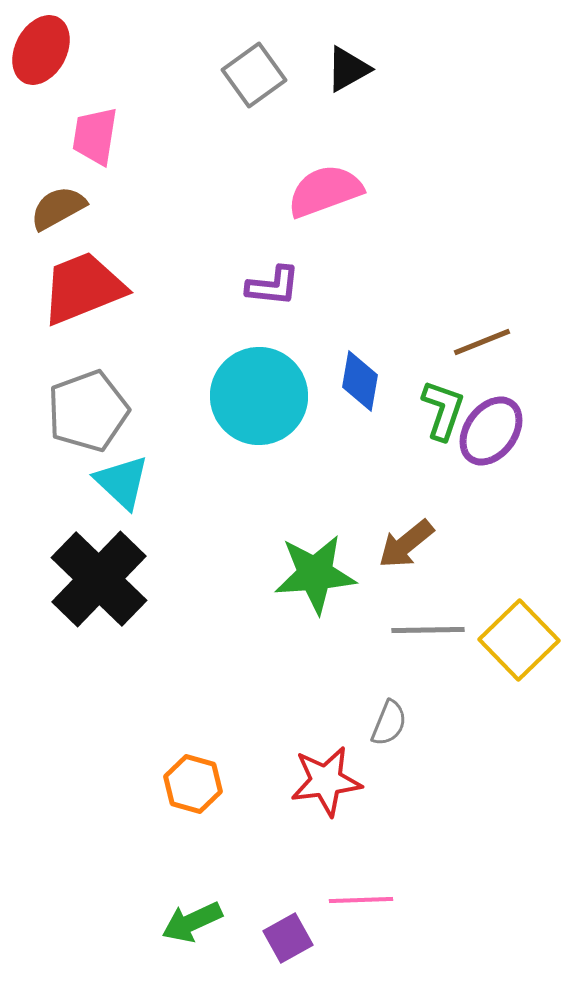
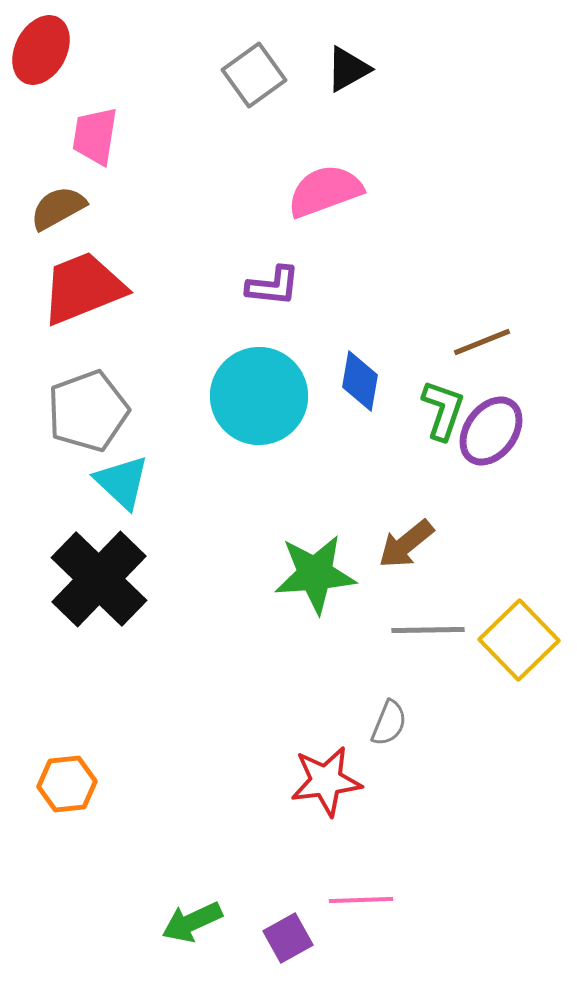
orange hexagon: moved 126 px left; rotated 22 degrees counterclockwise
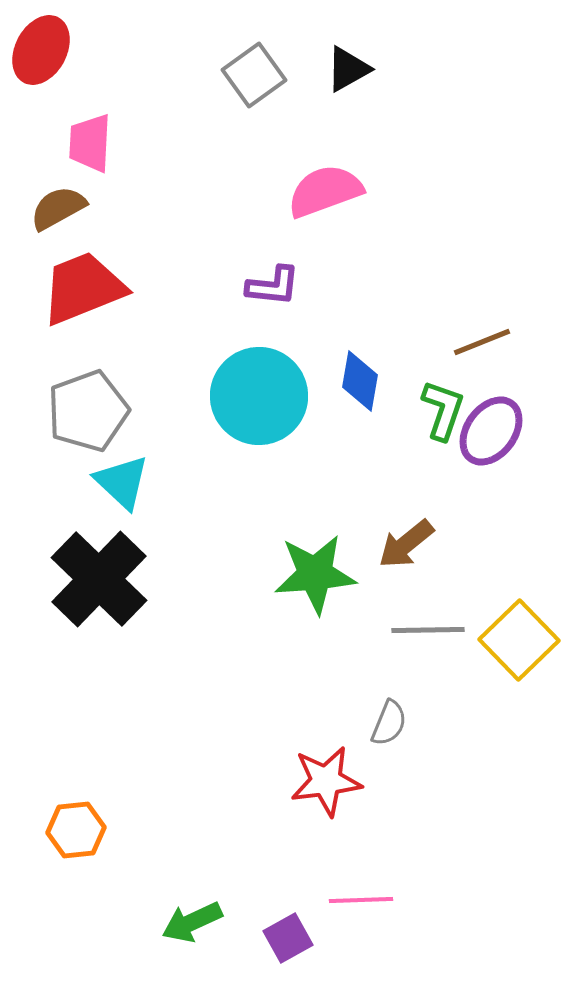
pink trapezoid: moved 5 px left, 7 px down; rotated 6 degrees counterclockwise
orange hexagon: moved 9 px right, 46 px down
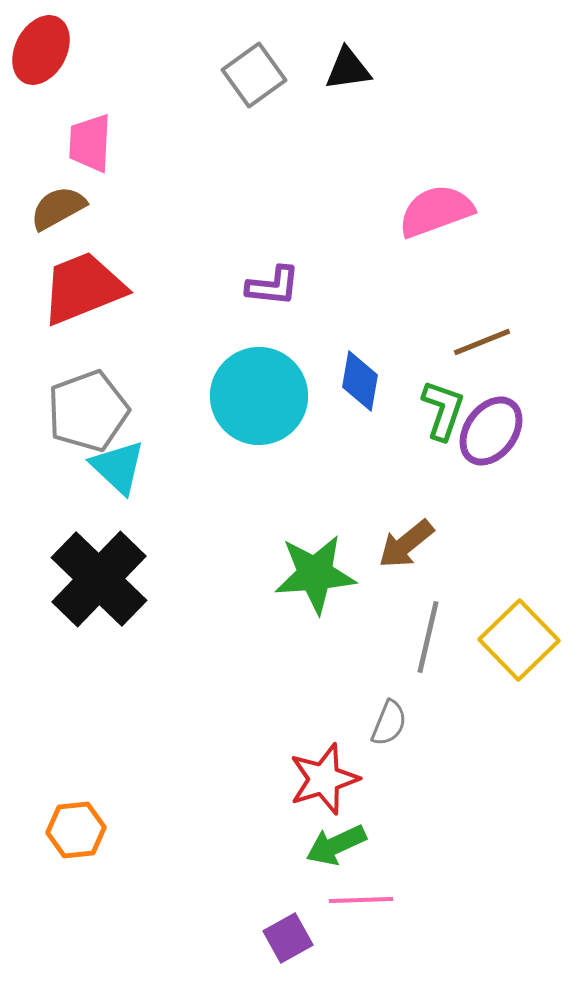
black triangle: rotated 21 degrees clockwise
pink semicircle: moved 111 px right, 20 px down
cyan triangle: moved 4 px left, 15 px up
gray line: moved 7 px down; rotated 76 degrees counterclockwise
red star: moved 2 px left, 2 px up; rotated 10 degrees counterclockwise
green arrow: moved 144 px right, 77 px up
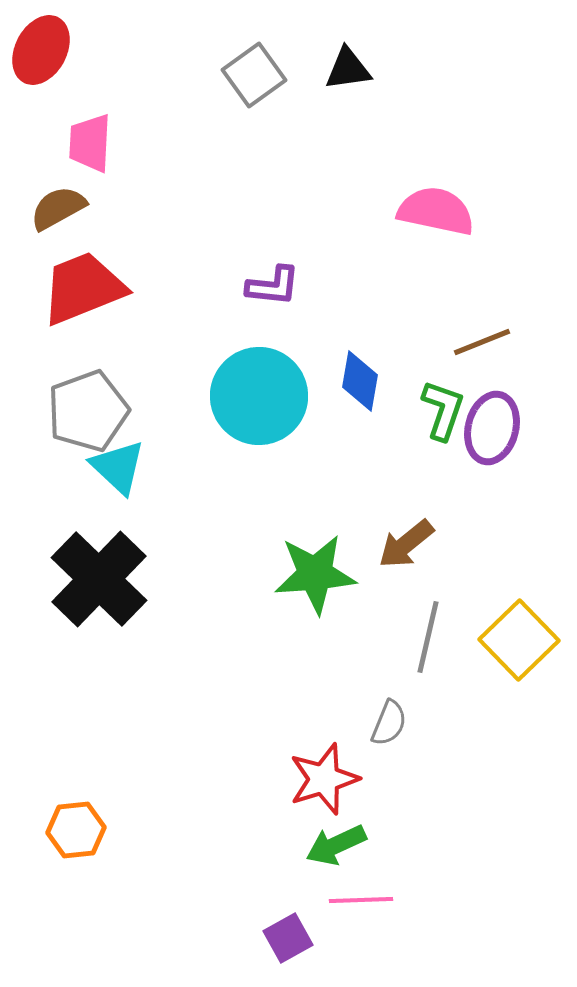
pink semicircle: rotated 32 degrees clockwise
purple ellipse: moved 1 px right, 3 px up; rotated 22 degrees counterclockwise
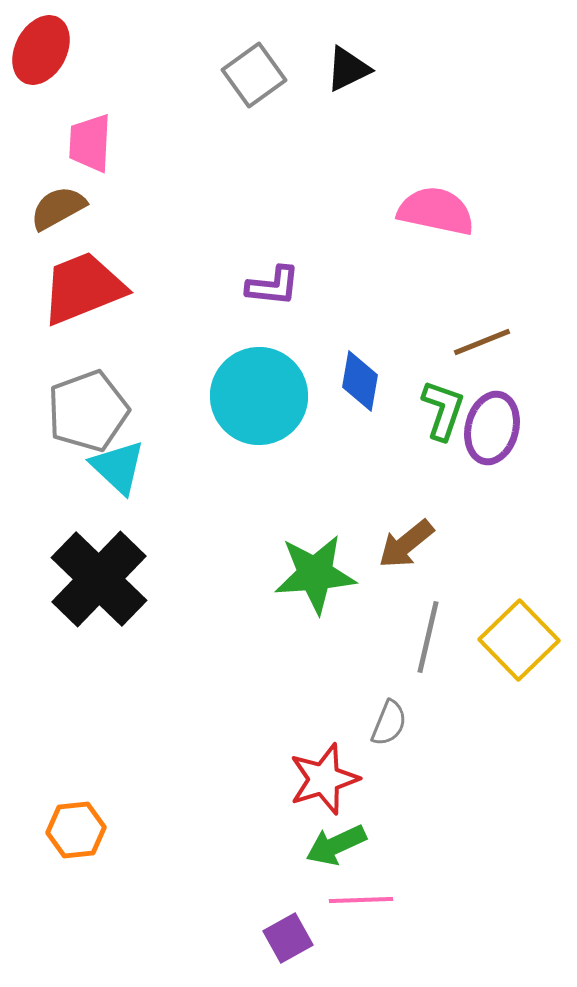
black triangle: rotated 18 degrees counterclockwise
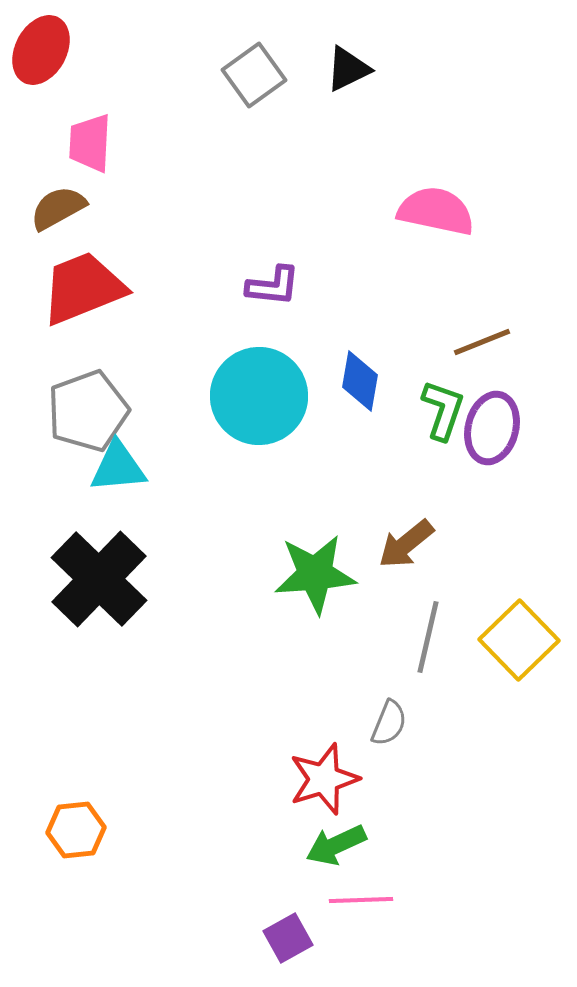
cyan triangle: rotated 48 degrees counterclockwise
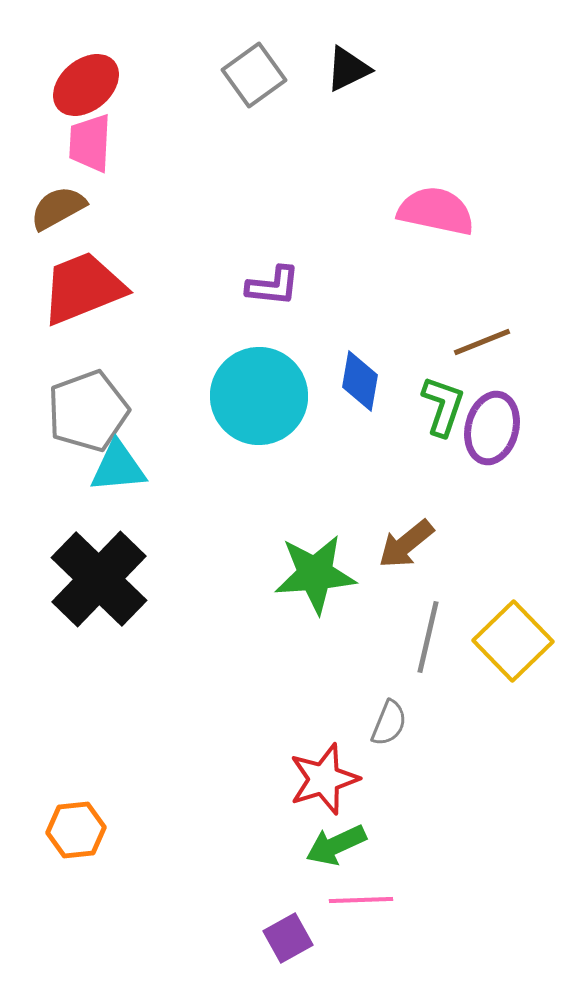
red ellipse: moved 45 px right, 35 px down; rotated 22 degrees clockwise
green L-shape: moved 4 px up
yellow square: moved 6 px left, 1 px down
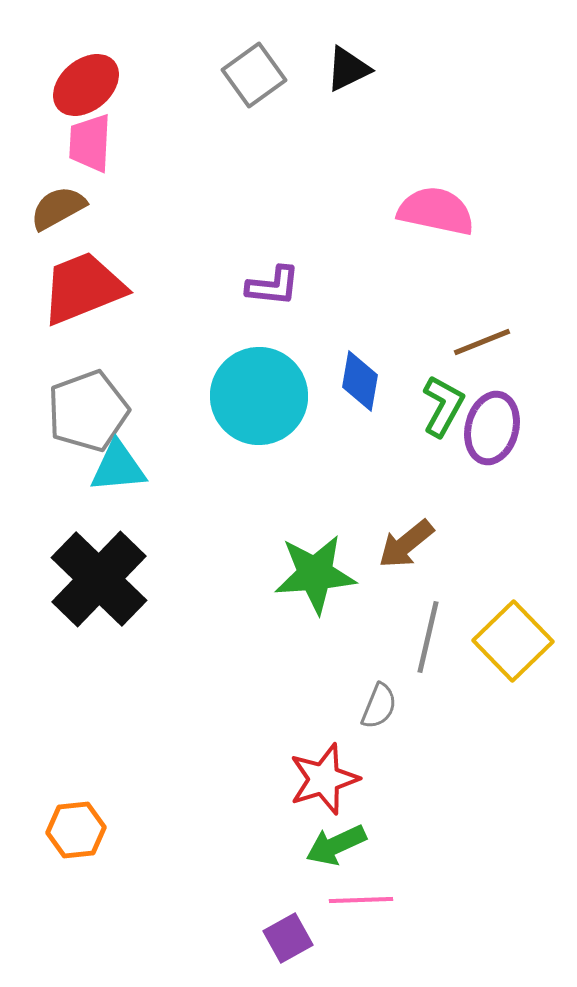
green L-shape: rotated 10 degrees clockwise
gray semicircle: moved 10 px left, 17 px up
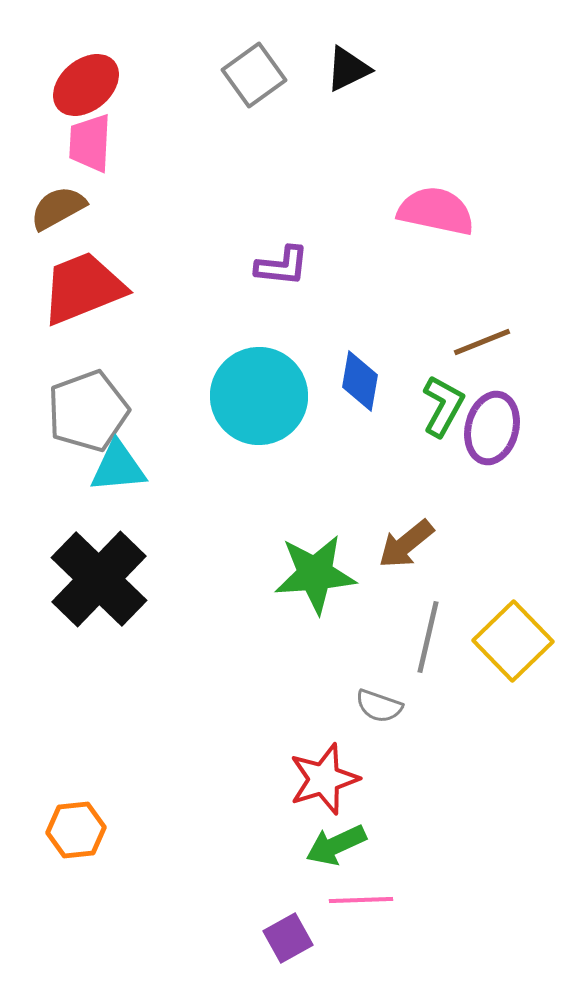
purple L-shape: moved 9 px right, 20 px up
gray semicircle: rotated 87 degrees clockwise
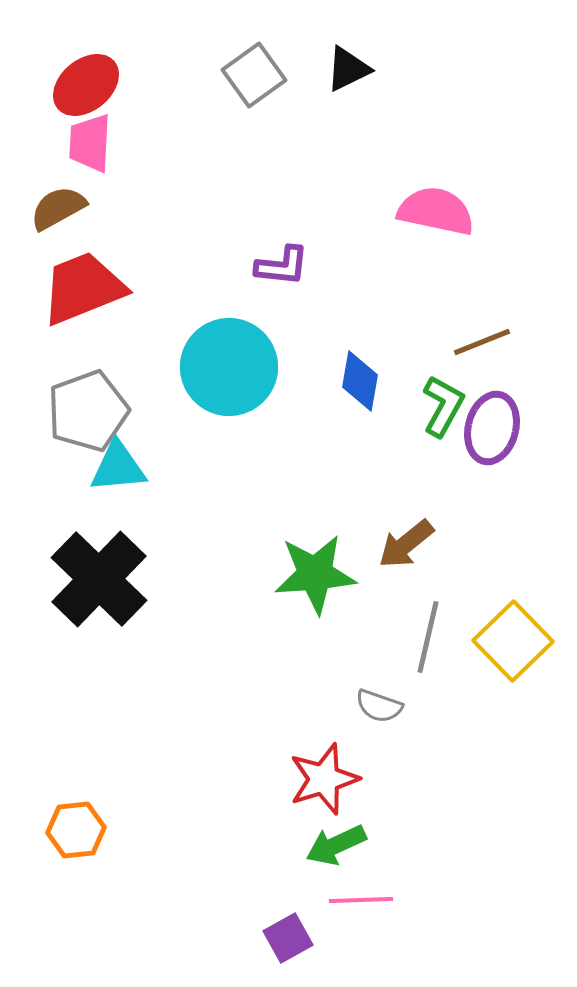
cyan circle: moved 30 px left, 29 px up
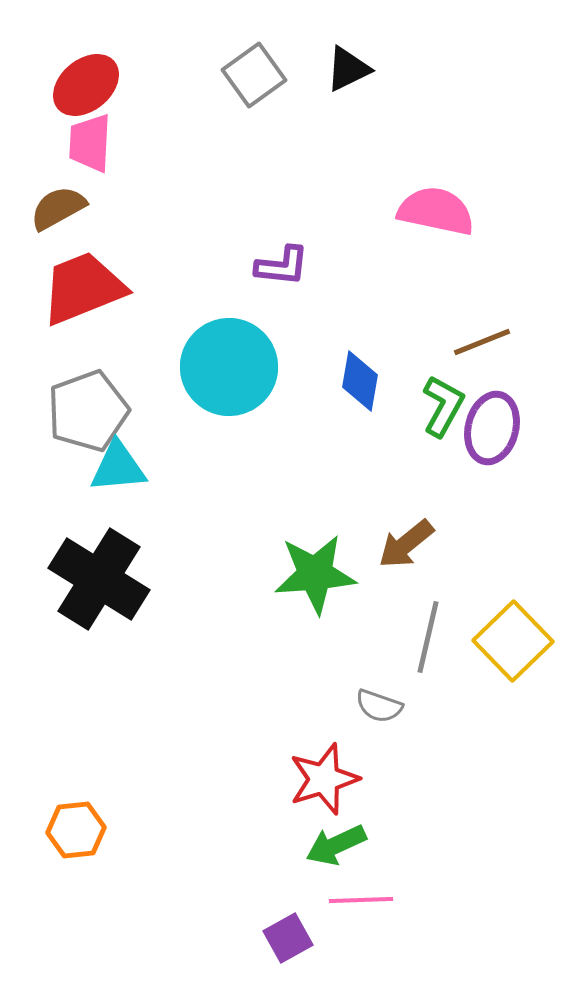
black cross: rotated 12 degrees counterclockwise
